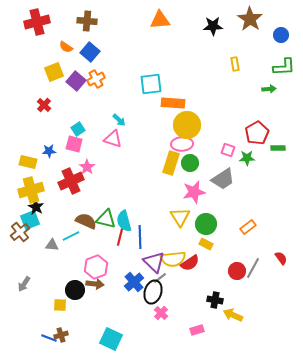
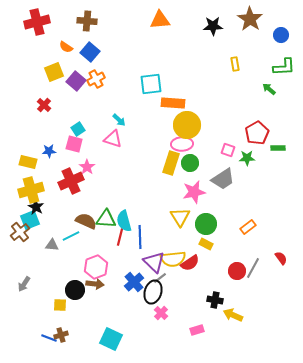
green arrow at (269, 89): rotated 136 degrees counterclockwise
green triangle at (106, 219): rotated 10 degrees counterclockwise
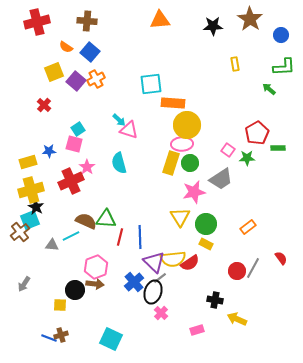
pink triangle at (113, 139): moved 16 px right, 9 px up
pink square at (228, 150): rotated 16 degrees clockwise
yellow rectangle at (28, 162): rotated 30 degrees counterclockwise
gray trapezoid at (223, 179): moved 2 px left
cyan semicircle at (124, 221): moved 5 px left, 58 px up
yellow arrow at (233, 315): moved 4 px right, 4 px down
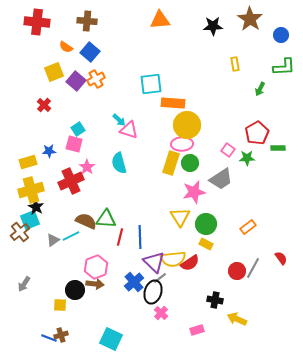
red cross at (37, 22): rotated 20 degrees clockwise
green arrow at (269, 89): moved 9 px left; rotated 104 degrees counterclockwise
gray triangle at (52, 245): moved 1 px right, 5 px up; rotated 40 degrees counterclockwise
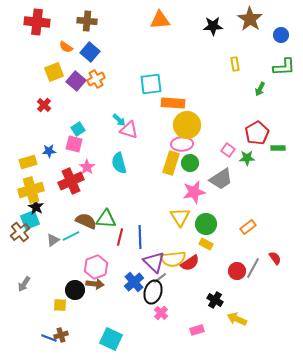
red semicircle at (281, 258): moved 6 px left
black cross at (215, 300): rotated 21 degrees clockwise
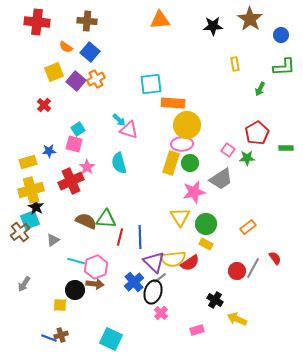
green rectangle at (278, 148): moved 8 px right
cyan line at (71, 236): moved 5 px right, 25 px down; rotated 42 degrees clockwise
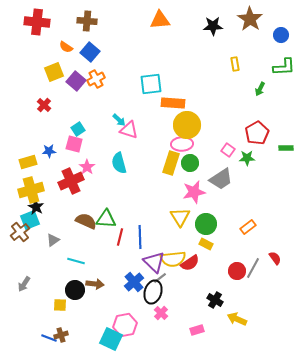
pink hexagon at (96, 267): moved 29 px right, 58 px down; rotated 10 degrees clockwise
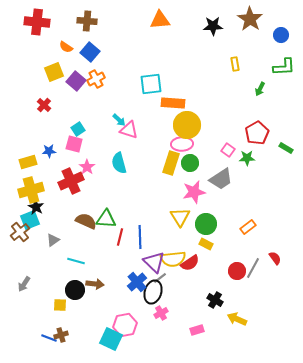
green rectangle at (286, 148): rotated 32 degrees clockwise
blue cross at (134, 282): moved 3 px right
pink cross at (161, 313): rotated 16 degrees clockwise
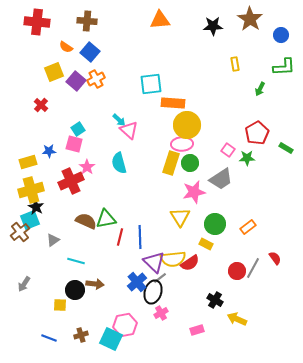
red cross at (44, 105): moved 3 px left
pink triangle at (129, 130): rotated 24 degrees clockwise
green triangle at (106, 219): rotated 15 degrees counterclockwise
green circle at (206, 224): moved 9 px right
brown cross at (61, 335): moved 20 px right
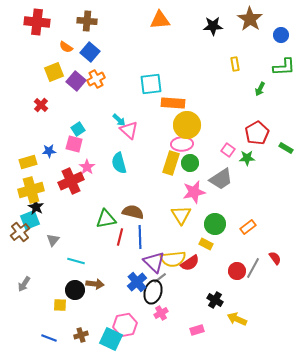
yellow triangle at (180, 217): moved 1 px right, 2 px up
brown semicircle at (86, 221): moved 47 px right, 9 px up; rotated 10 degrees counterclockwise
gray triangle at (53, 240): rotated 16 degrees counterclockwise
